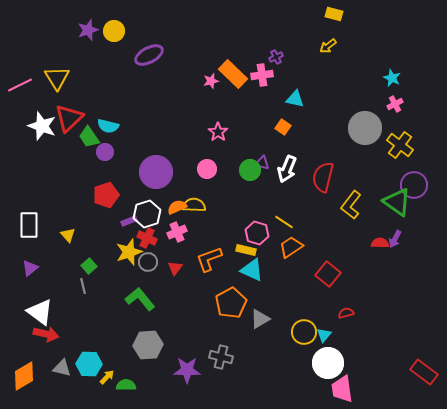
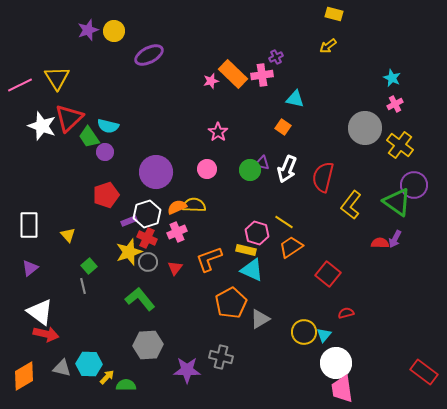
white circle at (328, 363): moved 8 px right
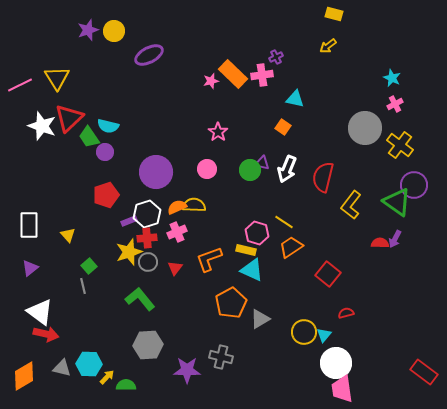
red cross at (147, 238): rotated 30 degrees counterclockwise
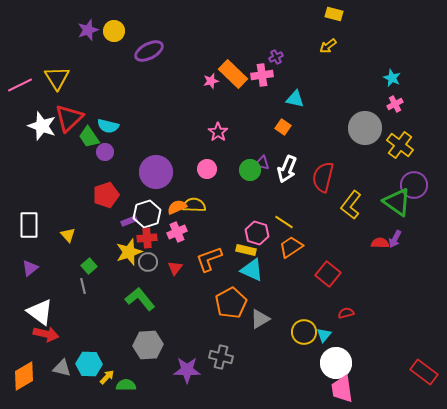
purple ellipse at (149, 55): moved 4 px up
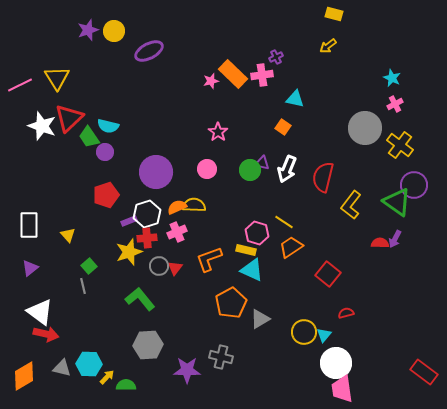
gray circle at (148, 262): moved 11 px right, 4 px down
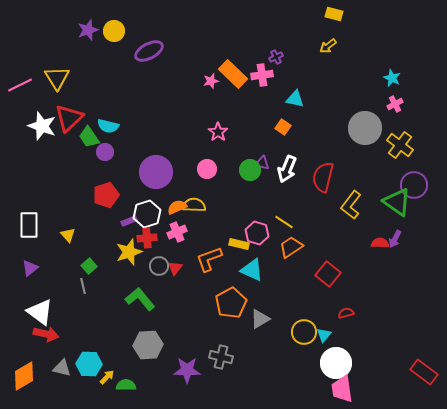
yellow rectangle at (246, 250): moved 7 px left, 6 px up
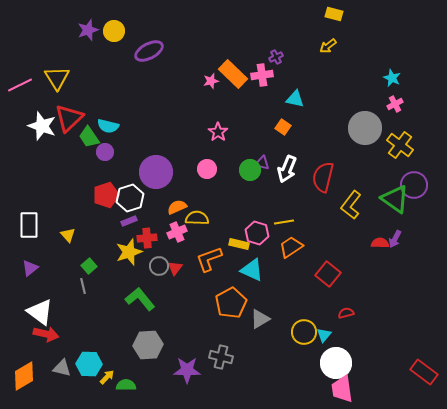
green triangle at (397, 202): moved 2 px left, 3 px up
yellow semicircle at (194, 205): moved 3 px right, 13 px down
white hexagon at (147, 214): moved 17 px left, 16 px up
yellow line at (284, 222): rotated 42 degrees counterclockwise
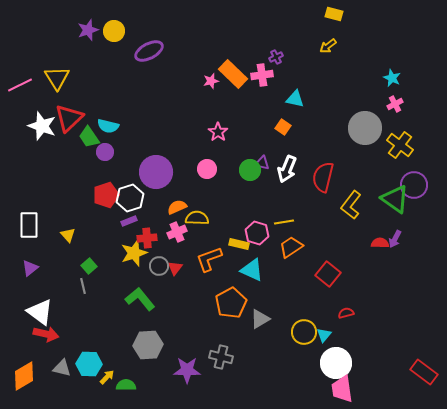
yellow star at (129, 252): moved 5 px right, 1 px down
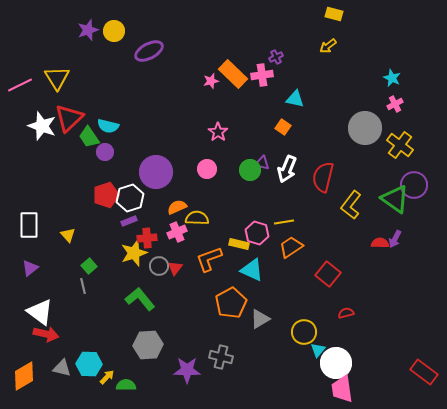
cyan triangle at (324, 335): moved 6 px left, 15 px down
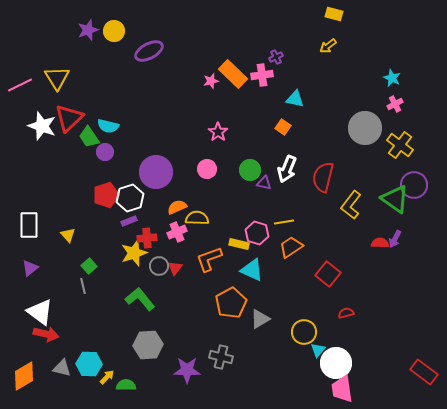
purple triangle at (262, 163): moved 2 px right, 20 px down
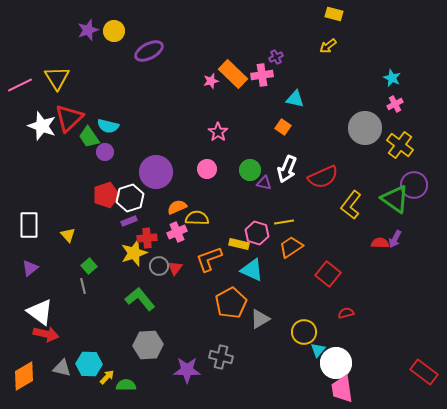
red semicircle at (323, 177): rotated 128 degrees counterclockwise
